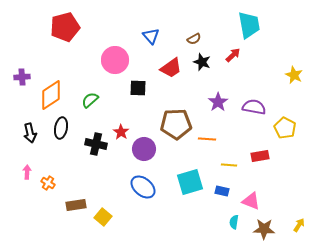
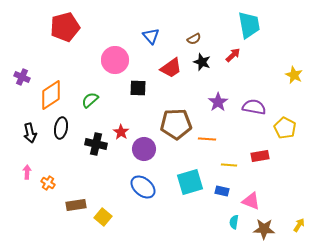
purple cross: rotated 28 degrees clockwise
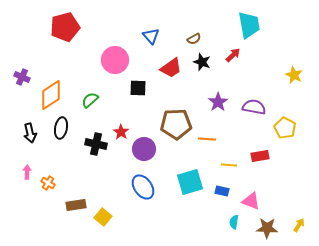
blue ellipse: rotated 15 degrees clockwise
brown star: moved 3 px right, 1 px up
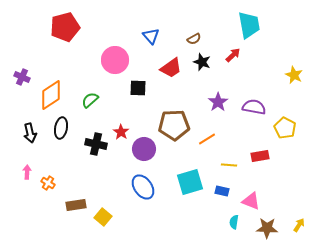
brown pentagon: moved 2 px left, 1 px down
orange line: rotated 36 degrees counterclockwise
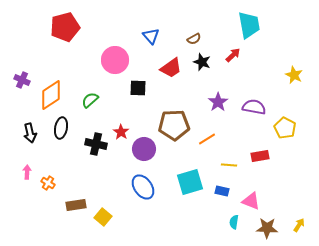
purple cross: moved 3 px down
